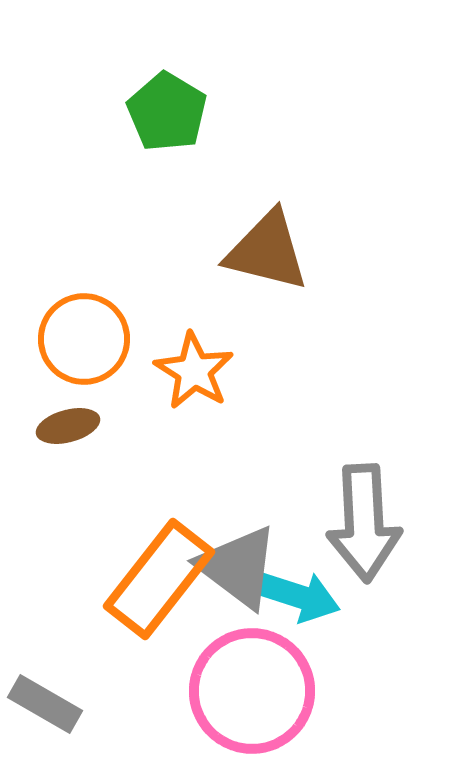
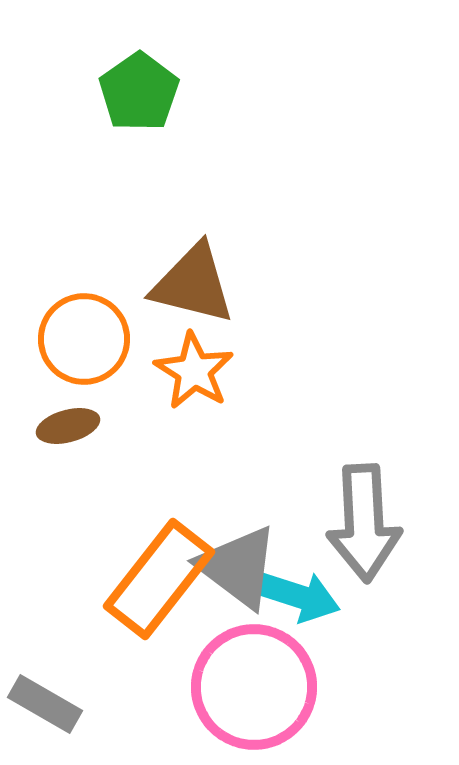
green pentagon: moved 28 px left, 20 px up; rotated 6 degrees clockwise
brown triangle: moved 74 px left, 33 px down
pink circle: moved 2 px right, 4 px up
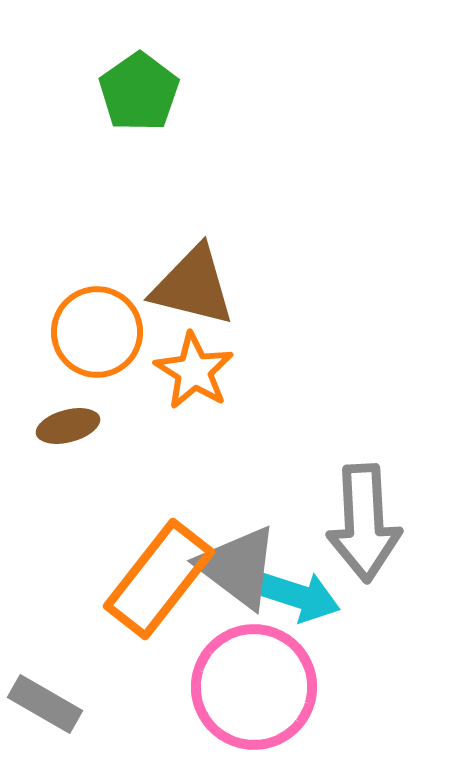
brown triangle: moved 2 px down
orange circle: moved 13 px right, 7 px up
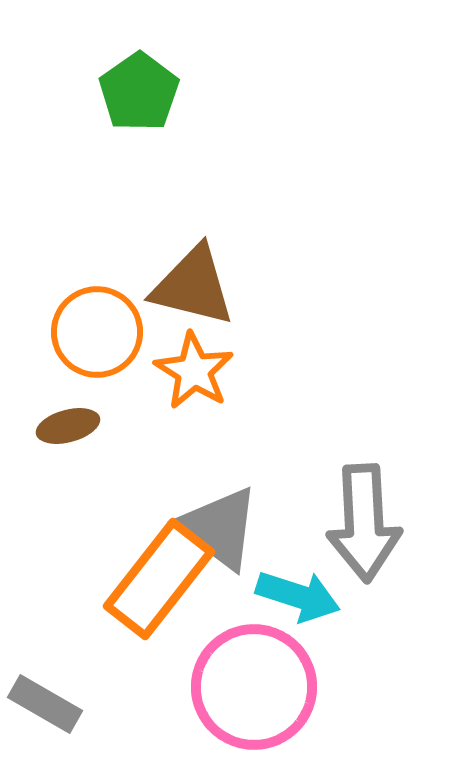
gray triangle: moved 19 px left, 39 px up
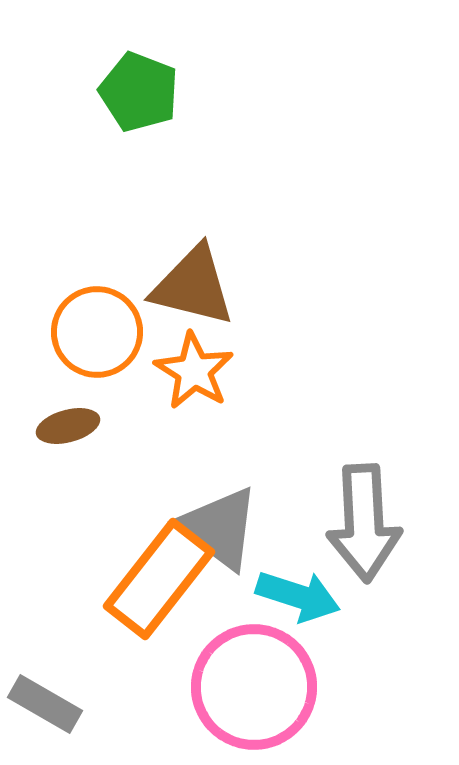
green pentagon: rotated 16 degrees counterclockwise
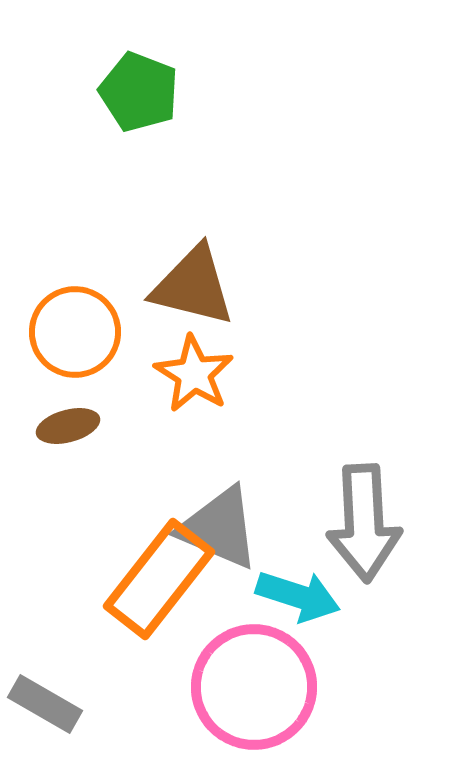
orange circle: moved 22 px left
orange star: moved 3 px down
gray triangle: rotated 14 degrees counterclockwise
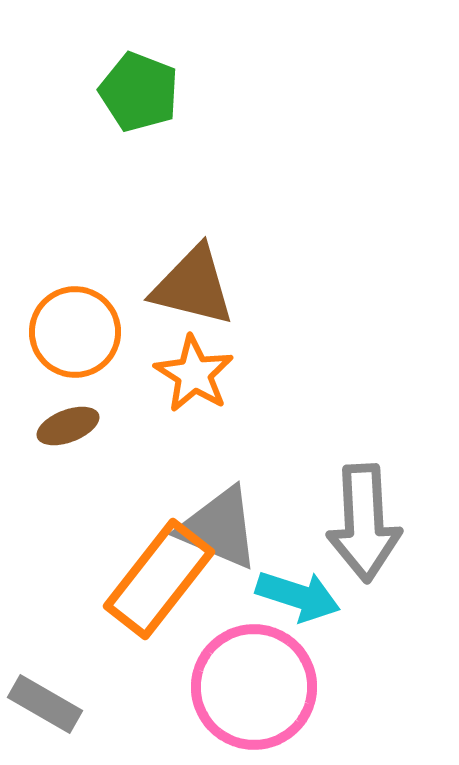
brown ellipse: rotated 6 degrees counterclockwise
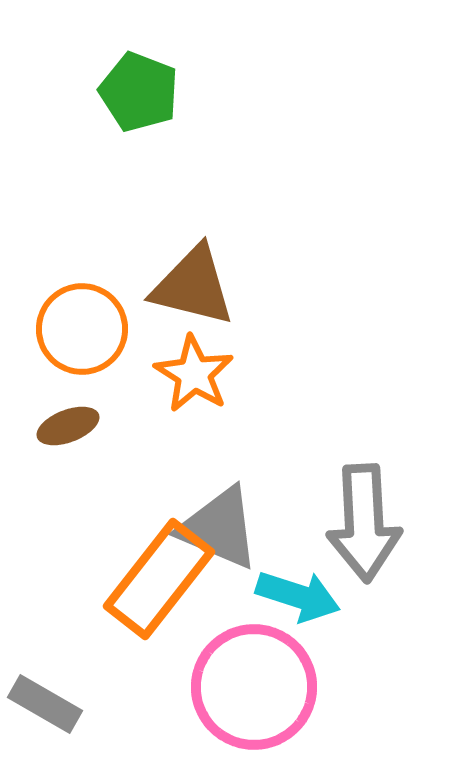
orange circle: moved 7 px right, 3 px up
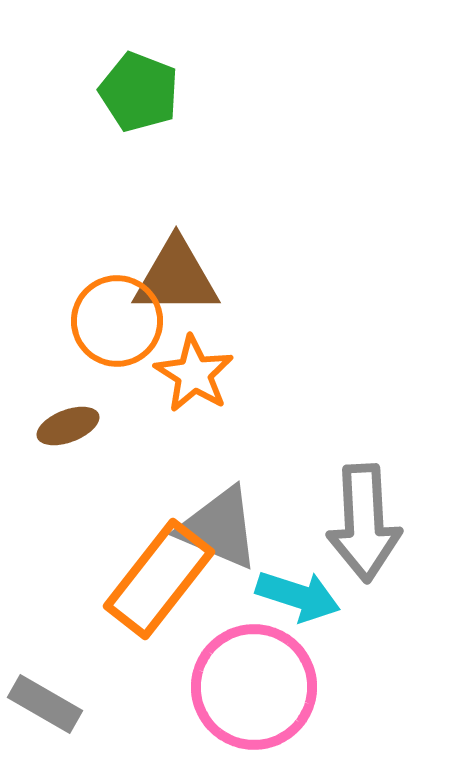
brown triangle: moved 17 px left, 9 px up; rotated 14 degrees counterclockwise
orange circle: moved 35 px right, 8 px up
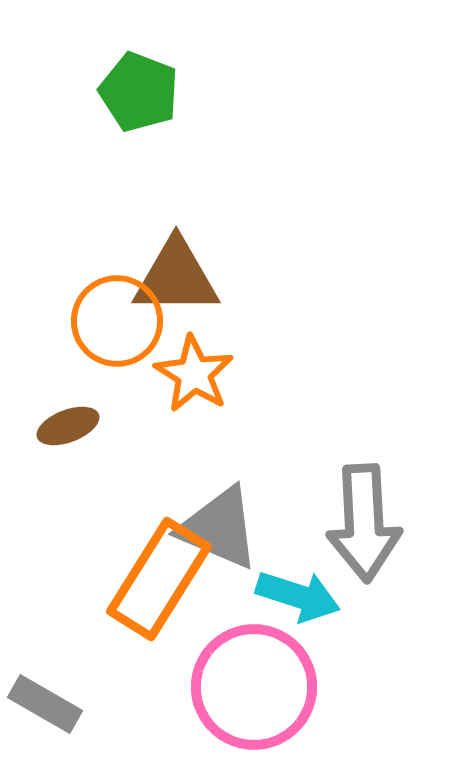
orange rectangle: rotated 6 degrees counterclockwise
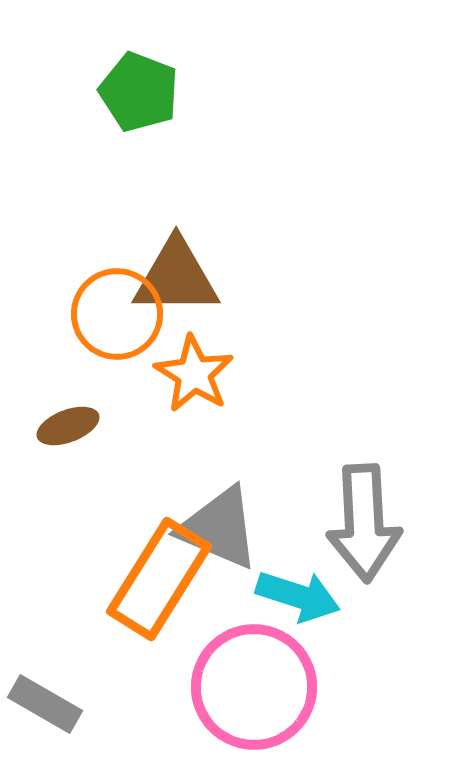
orange circle: moved 7 px up
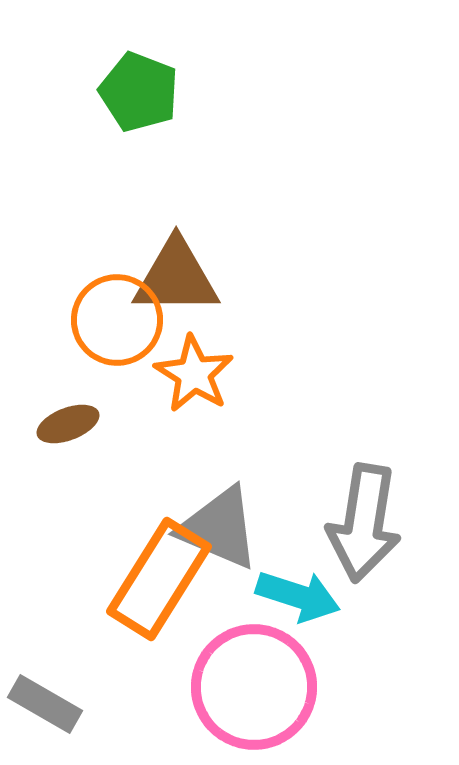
orange circle: moved 6 px down
brown ellipse: moved 2 px up
gray arrow: rotated 12 degrees clockwise
